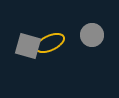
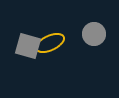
gray circle: moved 2 px right, 1 px up
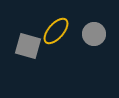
yellow ellipse: moved 6 px right, 12 px up; rotated 24 degrees counterclockwise
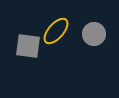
gray square: rotated 8 degrees counterclockwise
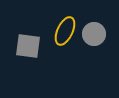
yellow ellipse: moved 9 px right; rotated 16 degrees counterclockwise
